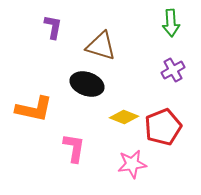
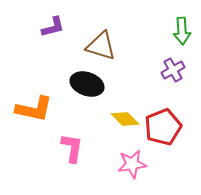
green arrow: moved 11 px right, 8 px down
purple L-shape: rotated 65 degrees clockwise
yellow diamond: moved 1 px right, 2 px down; rotated 24 degrees clockwise
pink L-shape: moved 2 px left
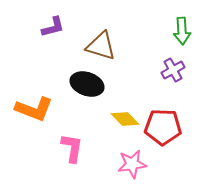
orange L-shape: rotated 9 degrees clockwise
red pentagon: rotated 24 degrees clockwise
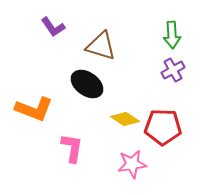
purple L-shape: rotated 70 degrees clockwise
green arrow: moved 10 px left, 4 px down
black ellipse: rotated 16 degrees clockwise
yellow diamond: rotated 12 degrees counterclockwise
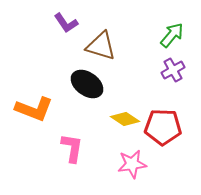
purple L-shape: moved 13 px right, 4 px up
green arrow: rotated 136 degrees counterclockwise
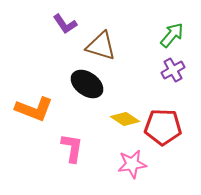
purple L-shape: moved 1 px left, 1 px down
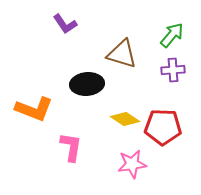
brown triangle: moved 21 px right, 8 px down
purple cross: rotated 25 degrees clockwise
black ellipse: rotated 40 degrees counterclockwise
pink L-shape: moved 1 px left, 1 px up
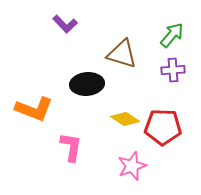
purple L-shape: rotated 10 degrees counterclockwise
pink star: moved 2 px down; rotated 12 degrees counterclockwise
